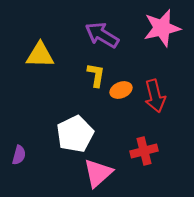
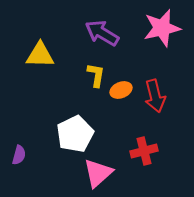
purple arrow: moved 2 px up
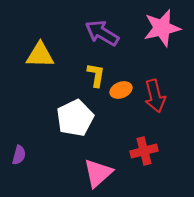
white pentagon: moved 16 px up
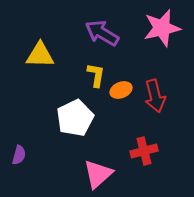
pink triangle: moved 1 px down
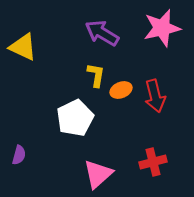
yellow triangle: moved 17 px left, 8 px up; rotated 24 degrees clockwise
red cross: moved 9 px right, 11 px down
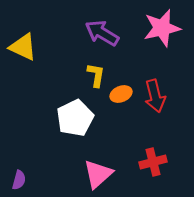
orange ellipse: moved 4 px down
purple semicircle: moved 25 px down
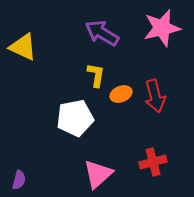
white pentagon: rotated 15 degrees clockwise
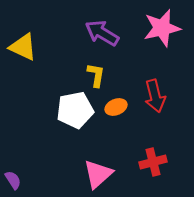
orange ellipse: moved 5 px left, 13 px down
white pentagon: moved 8 px up
purple semicircle: moved 6 px left; rotated 48 degrees counterclockwise
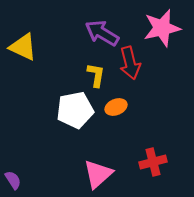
red arrow: moved 25 px left, 33 px up
